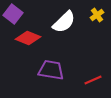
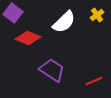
purple square: moved 1 px up
purple trapezoid: moved 1 px right; rotated 24 degrees clockwise
red line: moved 1 px right, 1 px down
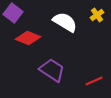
white semicircle: moved 1 px right; rotated 105 degrees counterclockwise
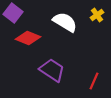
red line: rotated 42 degrees counterclockwise
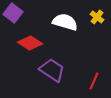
yellow cross: moved 2 px down; rotated 16 degrees counterclockwise
white semicircle: rotated 15 degrees counterclockwise
red diamond: moved 2 px right, 5 px down; rotated 10 degrees clockwise
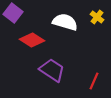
red diamond: moved 2 px right, 3 px up
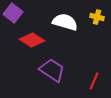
yellow cross: rotated 24 degrees counterclockwise
